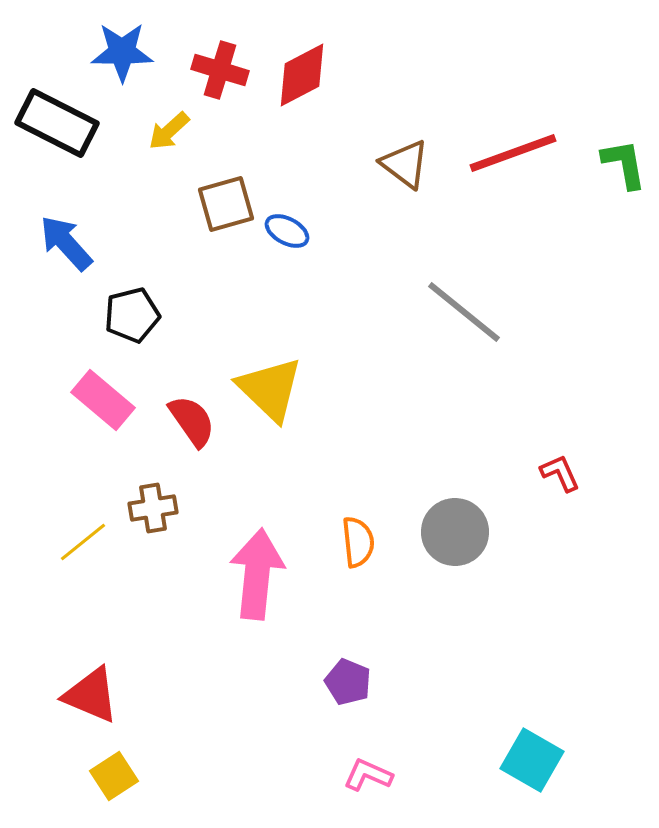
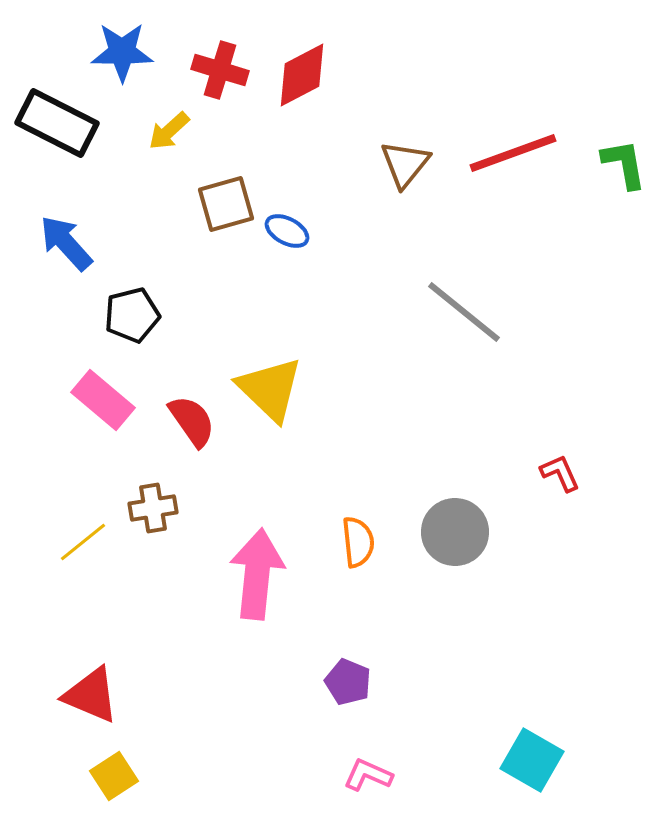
brown triangle: rotated 32 degrees clockwise
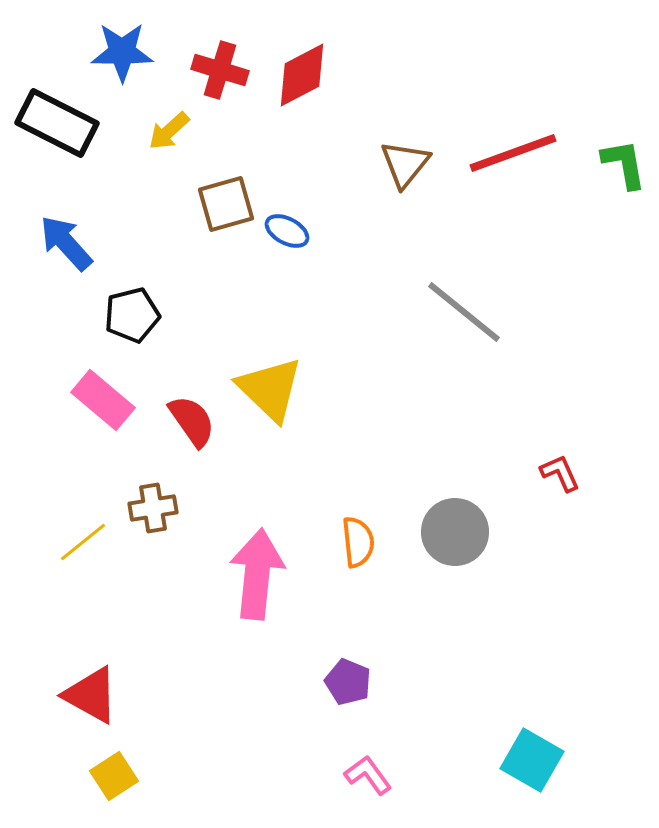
red triangle: rotated 6 degrees clockwise
pink L-shape: rotated 30 degrees clockwise
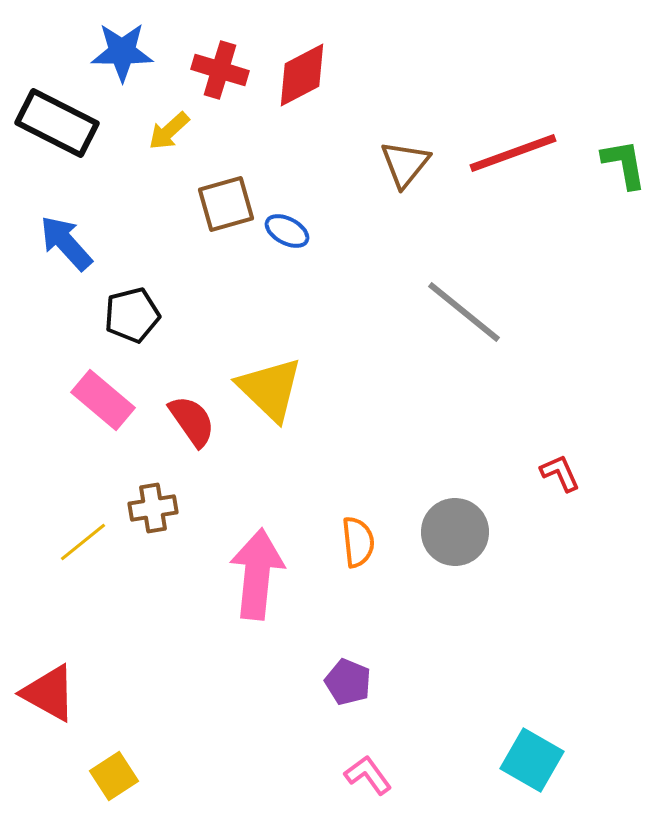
red triangle: moved 42 px left, 2 px up
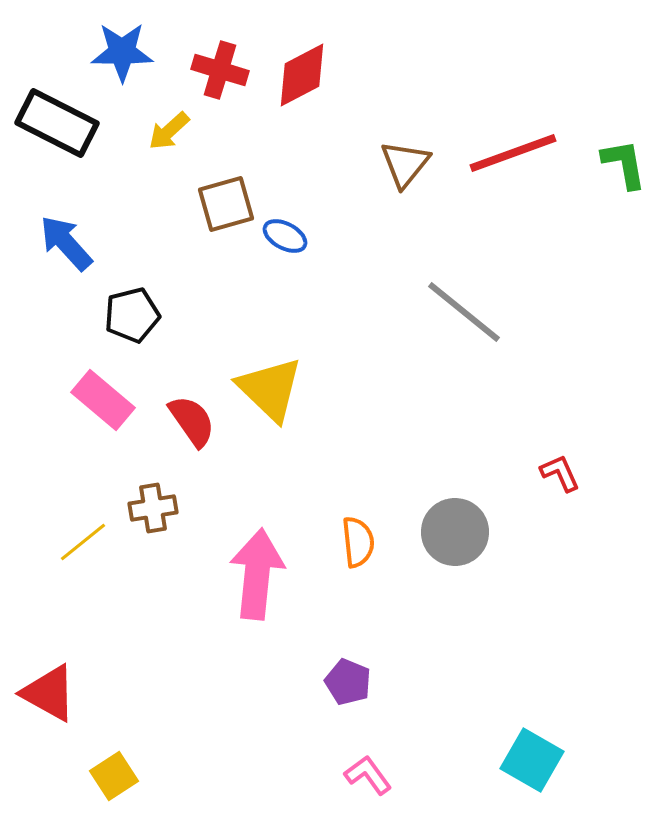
blue ellipse: moved 2 px left, 5 px down
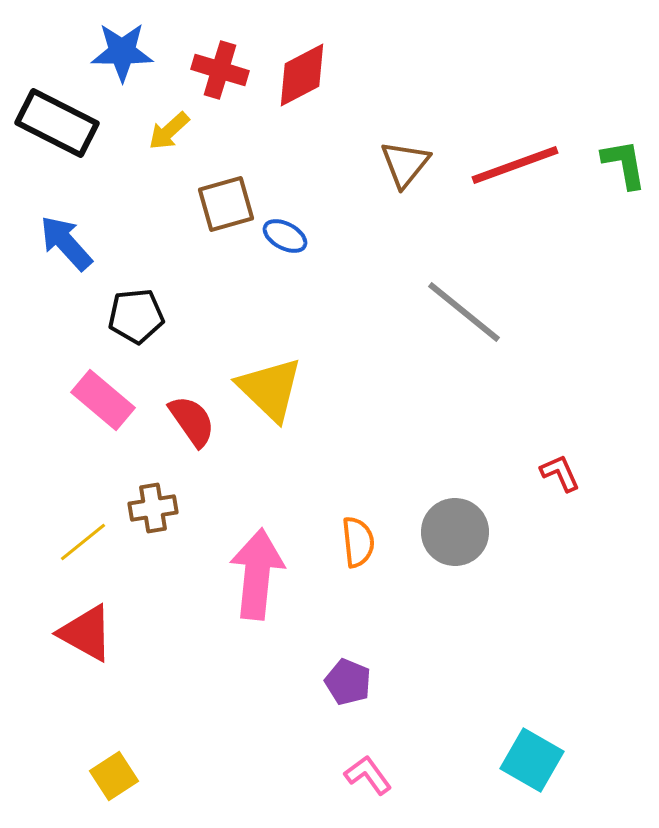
red line: moved 2 px right, 12 px down
black pentagon: moved 4 px right, 1 px down; rotated 8 degrees clockwise
red triangle: moved 37 px right, 60 px up
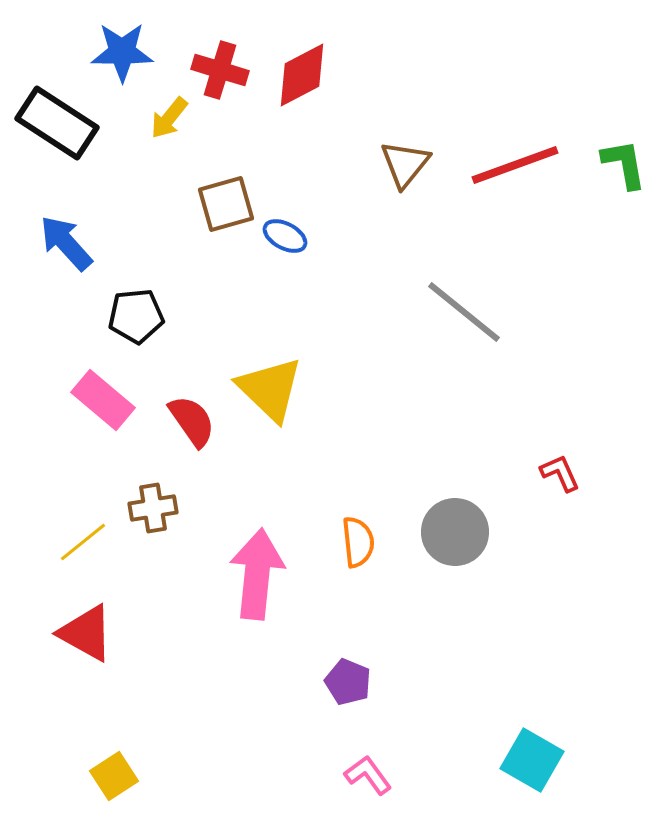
black rectangle: rotated 6 degrees clockwise
yellow arrow: moved 13 px up; rotated 9 degrees counterclockwise
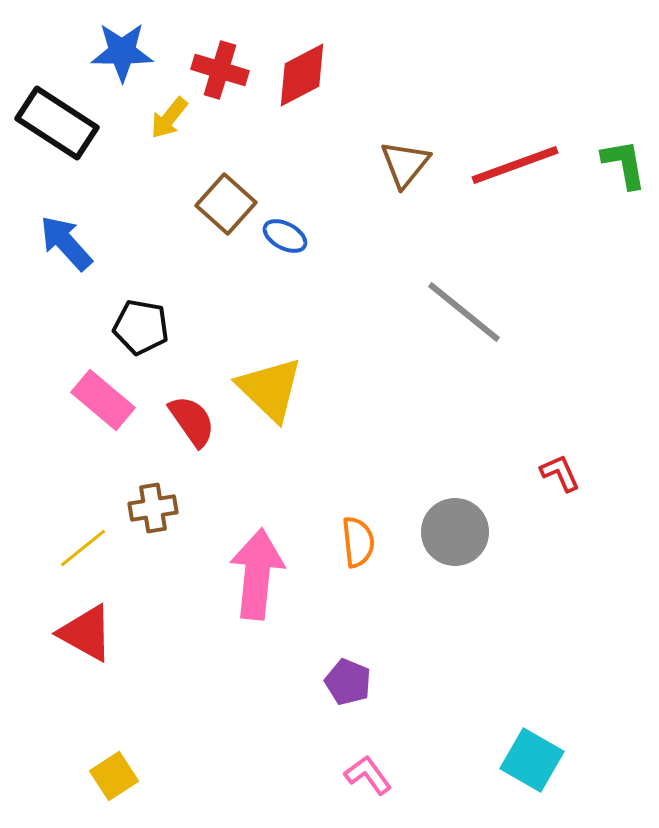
brown square: rotated 32 degrees counterclockwise
black pentagon: moved 5 px right, 11 px down; rotated 16 degrees clockwise
yellow line: moved 6 px down
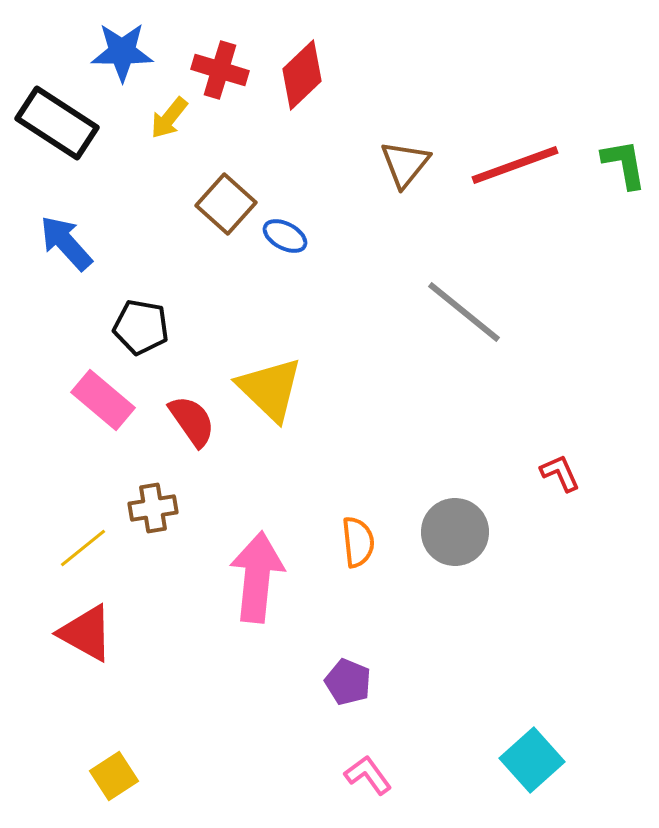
red diamond: rotated 16 degrees counterclockwise
pink arrow: moved 3 px down
cyan square: rotated 18 degrees clockwise
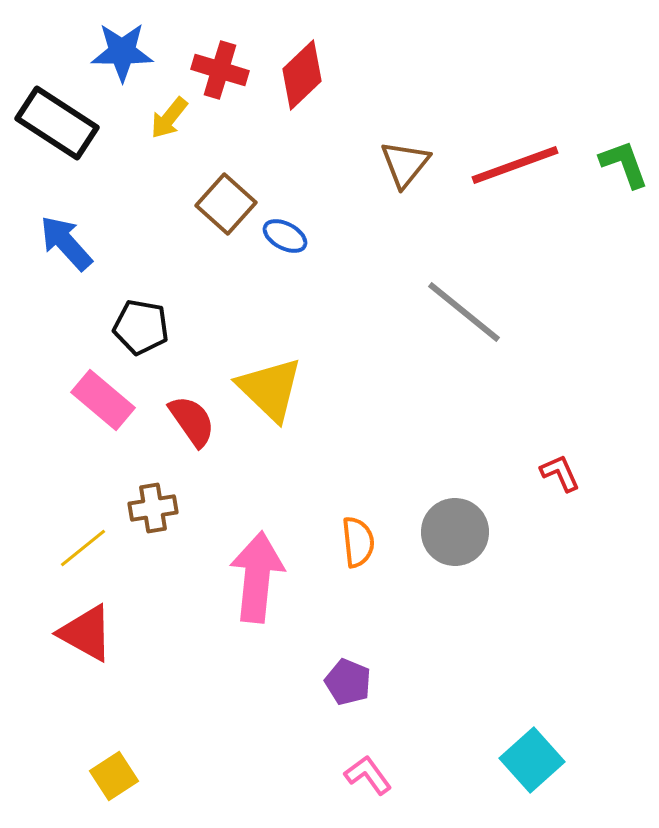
green L-shape: rotated 10 degrees counterclockwise
